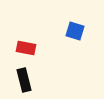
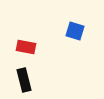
red rectangle: moved 1 px up
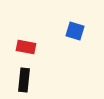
black rectangle: rotated 20 degrees clockwise
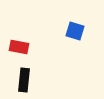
red rectangle: moved 7 px left
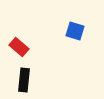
red rectangle: rotated 30 degrees clockwise
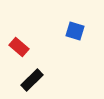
black rectangle: moved 8 px right; rotated 40 degrees clockwise
